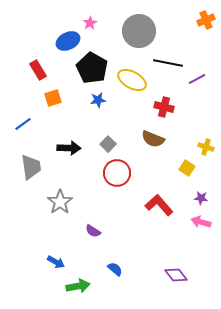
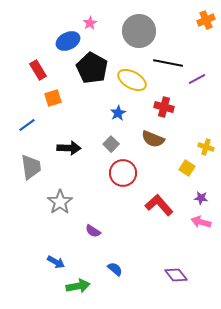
blue star: moved 20 px right, 13 px down; rotated 21 degrees counterclockwise
blue line: moved 4 px right, 1 px down
gray square: moved 3 px right
red circle: moved 6 px right
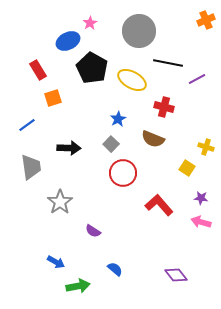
blue star: moved 6 px down
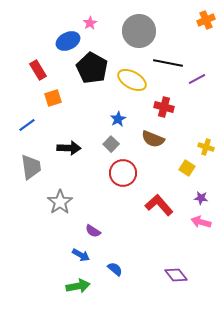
blue arrow: moved 25 px right, 7 px up
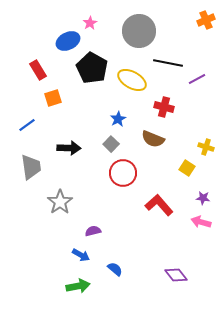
purple star: moved 2 px right
purple semicircle: rotated 133 degrees clockwise
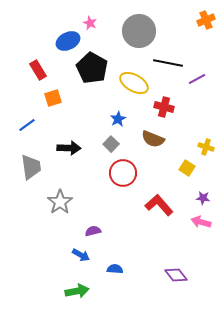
pink star: rotated 16 degrees counterclockwise
yellow ellipse: moved 2 px right, 3 px down
blue semicircle: rotated 35 degrees counterclockwise
green arrow: moved 1 px left, 5 px down
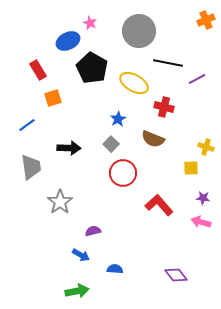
yellow square: moved 4 px right; rotated 35 degrees counterclockwise
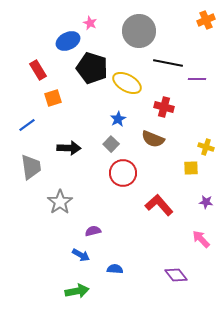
black pentagon: rotated 12 degrees counterclockwise
purple line: rotated 30 degrees clockwise
yellow ellipse: moved 7 px left
purple star: moved 3 px right, 4 px down
pink arrow: moved 17 px down; rotated 30 degrees clockwise
